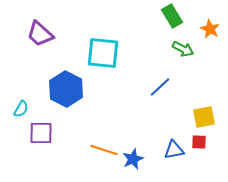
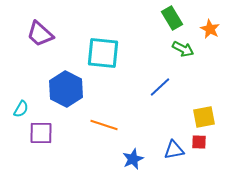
green rectangle: moved 2 px down
orange line: moved 25 px up
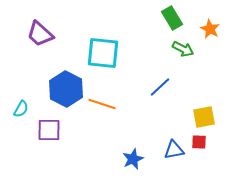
orange line: moved 2 px left, 21 px up
purple square: moved 8 px right, 3 px up
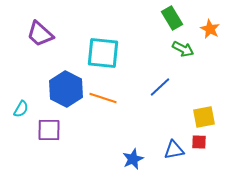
orange line: moved 1 px right, 6 px up
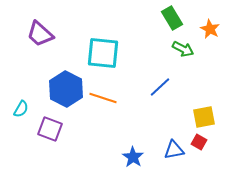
purple square: moved 1 px right, 1 px up; rotated 20 degrees clockwise
red square: rotated 28 degrees clockwise
blue star: moved 2 px up; rotated 15 degrees counterclockwise
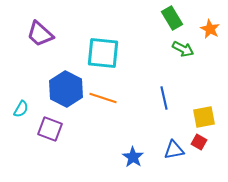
blue line: moved 4 px right, 11 px down; rotated 60 degrees counterclockwise
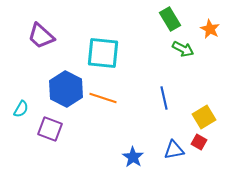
green rectangle: moved 2 px left, 1 px down
purple trapezoid: moved 1 px right, 2 px down
yellow square: rotated 20 degrees counterclockwise
